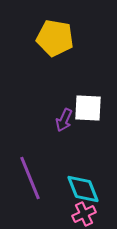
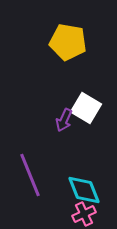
yellow pentagon: moved 13 px right, 4 px down
white square: moved 2 px left; rotated 28 degrees clockwise
purple line: moved 3 px up
cyan diamond: moved 1 px right, 1 px down
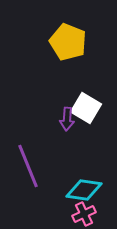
yellow pentagon: rotated 12 degrees clockwise
purple arrow: moved 3 px right, 1 px up; rotated 20 degrees counterclockwise
purple line: moved 2 px left, 9 px up
cyan diamond: rotated 60 degrees counterclockwise
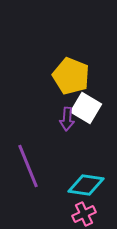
yellow pentagon: moved 3 px right, 34 px down
cyan diamond: moved 2 px right, 5 px up
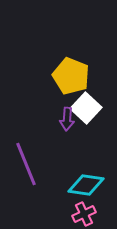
white square: rotated 12 degrees clockwise
purple line: moved 2 px left, 2 px up
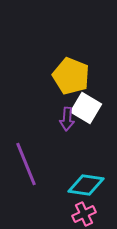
white square: rotated 12 degrees counterclockwise
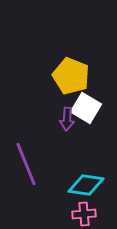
pink cross: rotated 20 degrees clockwise
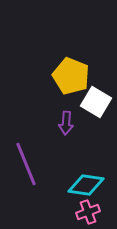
white square: moved 10 px right, 6 px up
purple arrow: moved 1 px left, 4 px down
pink cross: moved 4 px right, 2 px up; rotated 15 degrees counterclockwise
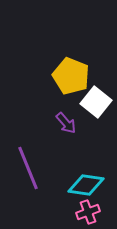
white square: rotated 8 degrees clockwise
purple arrow: rotated 45 degrees counterclockwise
purple line: moved 2 px right, 4 px down
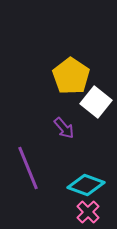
yellow pentagon: rotated 12 degrees clockwise
purple arrow: moved 2 px left, 5 px down
cyan diamond: rotated 12 degrees clockwise
pink cross: rotated 25 degrees counterclockwise
